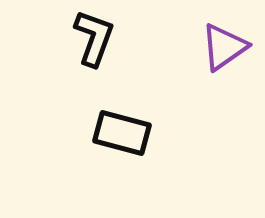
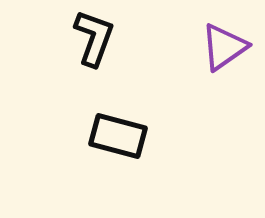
black rectangle: moved 4 px left, 3 px down
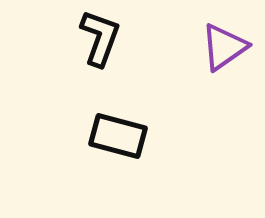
black L-shape: moved 6 px right
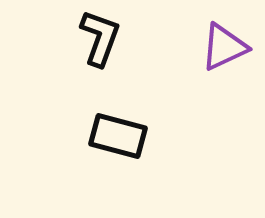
purple triangle: rotated 10 degrees clockwise
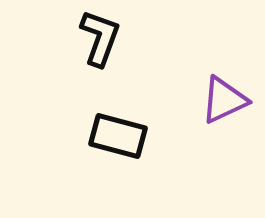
purple triangle: moved 53 px down
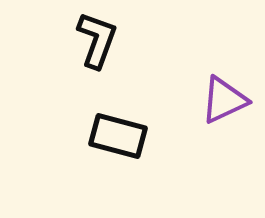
black L-shape: moved 3 px left, 2 px down
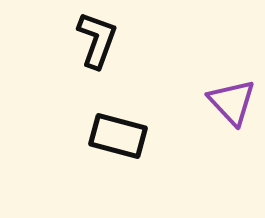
purple triangle: moved 8 px right, 2 px down; rotated 48 degrees counterclockwise
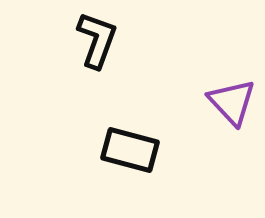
black rectangle: moved 12 px right, 14 px down
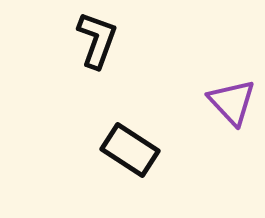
black rectangle: rotated 18 degrees clockwise
